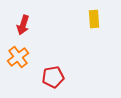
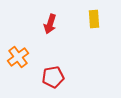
red arrow: moved 27 px right, 1 px up
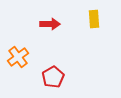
red arrow: rotated 108 degrees counterclockwise
red pentagon: rotated 20 degrees counterclockwise
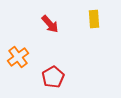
red arrow: rotated 48 degrees clockwise
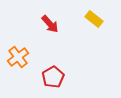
yellow rectangle: rotated 48 degrees counterclockwise
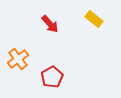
orange cross: moved 2 px down
red pentagon: moved 1 px left
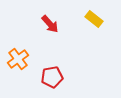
red pentagon: rotated 20 degrees clockwise
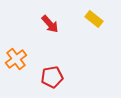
orange cross: moved 2 px left
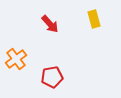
yellow rectangle: rotated 36 degrees clockwise
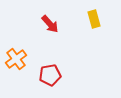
red pentagon: moved 2 px left, 2 px up
